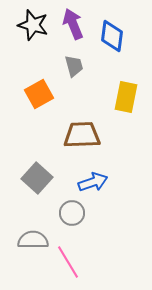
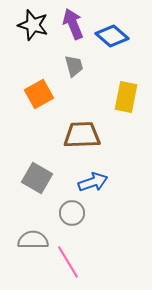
blue diamond: rotated 56 degrees counterclockwise
gray square: rotated 12 degrees counterclockwise
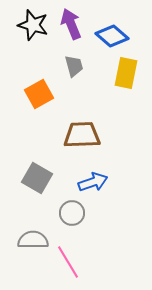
purple arrow: moved 2 px left
yellow rectangle: moved 24 px up
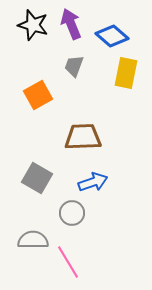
gray trapezoid: rotated 145 degrees counterclockwise
orange square: moved 1 px left, 1 px down
brown trapezoid: moved 1 px right, 2 px down
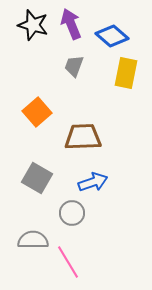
orange square: moved 1 px left, 17 px down; rotated 12 degrees counterclockwise
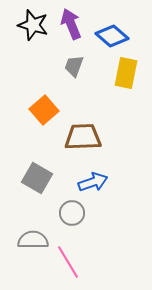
orange square: moved 7 px right, 2 px up
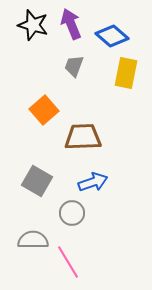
gray square: moved 3 px down
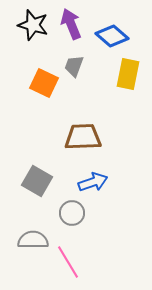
yellow rectangle: moved 2 px right, 1 px down
orange square: moved 27 px up; rotated 24 degrees counterclockwise
